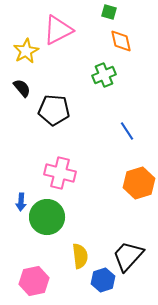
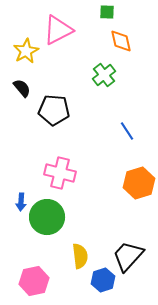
green square: moved 2 px left; rotated 14 degrees counterclockwise
green cross: rotated 15 degrees counterclockwise
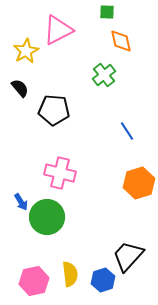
black semicircle: moved 2 px left
blue arrow: rotated 36 degrees counterclockwise
yellow semicircle: moved 10 px left, 18 px down
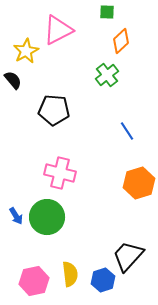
orange diamond: rotated 60 degrees clockwise
green cross: moved 3 px right
black semicircle: moved 7 px left, 8 px up
blue arrow: moved 5 px left, 14 px down
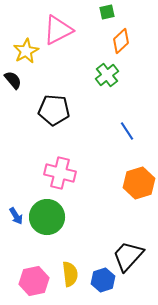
green square: rotated 14 degrees counterclockwise
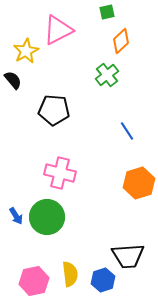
black trapezoid: rotated 136 degrees counterclockwise
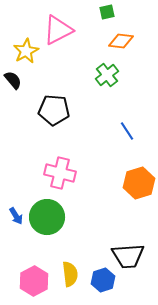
orange diamond: rotated 50 degrees clockwise
pink hexagon: rotated 16 degrees counterclockwise
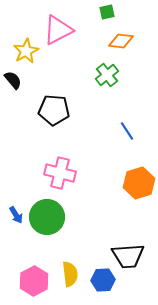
blue arrow: moved 1 px up
blue hexagon: rotated 15 degrees clockwise
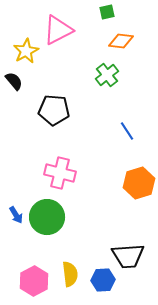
black semicircle: moved 1 px right, 1 px down
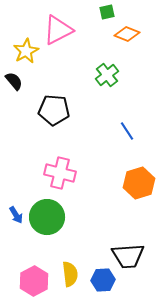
orange diamond: moved 6 px right, 7 px up; rotated 15 degrees clockwise
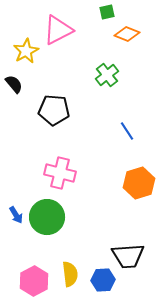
black semicircle: moved 3 px down
